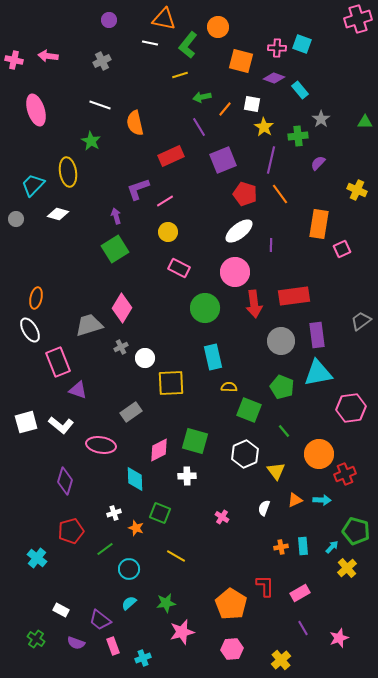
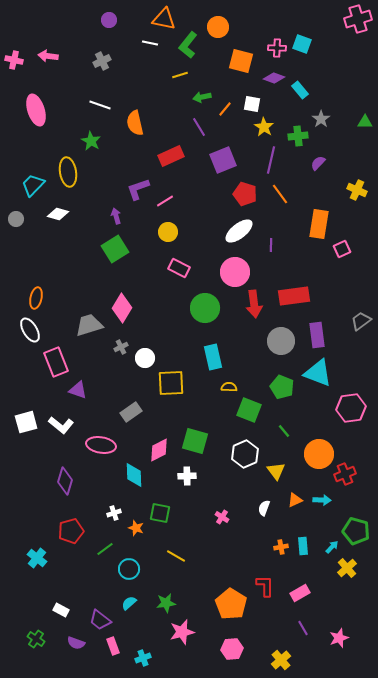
pink rectangle at (58, 362): moved 2 px left
cyan triangle at (318, 373): rotated 32 degrees clockwise
cyan diamond at (135, 479): moved 1 px left, 4 px up
green square at (160, 513): rotated 10 degrees counterclockwise
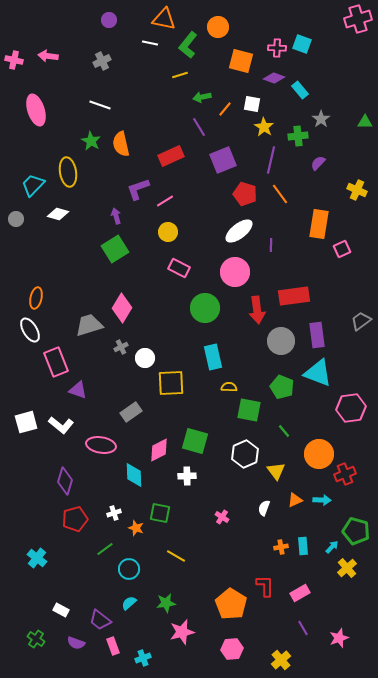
orange semicircle at (135, 123): moved 14 px left, 21 px down
red arrow at (254, 304): moved 3 px right, 6 px down
green square at (249, 410): rotated 10 degrees counterclockwise
red pentagon at (71, 531): moved 4 px right, 12 px up
